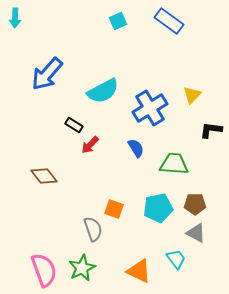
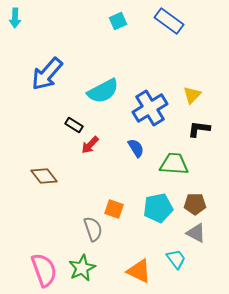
black L-shape: moved 12 px left, 1 px up
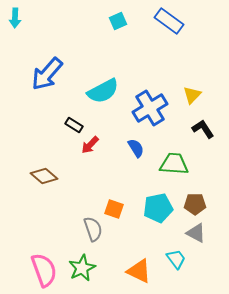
black L-shape: moved 4 px right; rotated 50 degrees clockwise
brown diamond: rotated 12 degrees counterclockwise
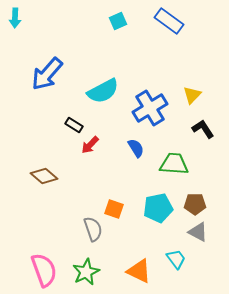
gray triangle: moved 2 px right, 1 px up
green star: moved 4 px right, 4 px down
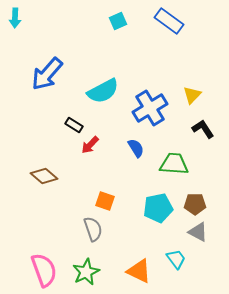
orange square: moved 9 px left, 8 px up
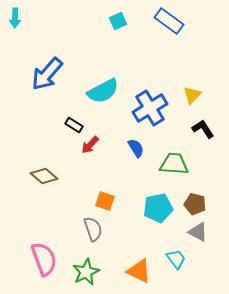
brown pentagon: rotated 15 degrees clockwise
pink semicircle: moved 11 px up
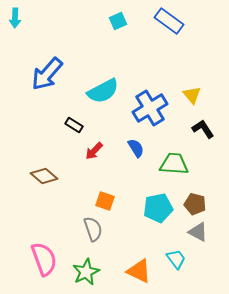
yellow triangle: rotated 24 degrees counterclockwise
red arrow: moved 4 px right, 6 px down
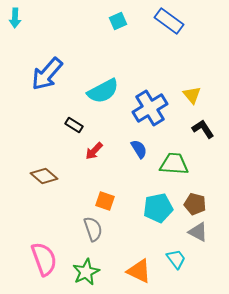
blue semicircle: moved 3 px right, 1 px down
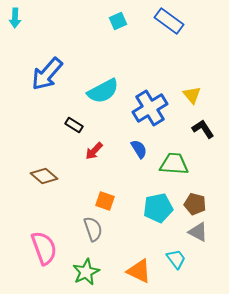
pink semicircle: moved 11 px up
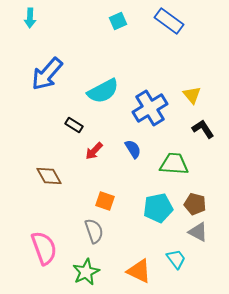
cyan arrow: moved 15 px right
blue semicircle: moved 6 px left
brown diamond: moved 5 px right; rotated 20 degrees clockwise
gray semicircle: moved 1 px right, 2 px down
